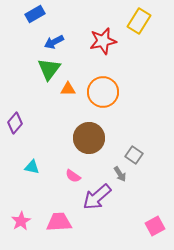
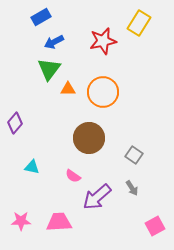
blue rectangle: moved 6 px right, 3 px down
yellow rectangle: moved 2 px down
gray arrow: moved 12 px right, 14 px down
pink star: rotated 30 degrees clockwise
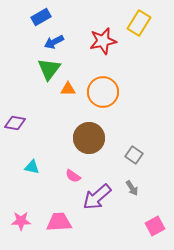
purple diamond: rotated 60 degrees clockwise
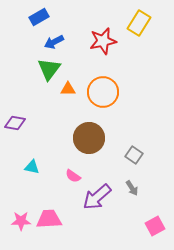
blue rectangle: moved 2 px left
pink trapezoid: moved 10 px left, 3 px up
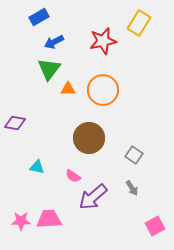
orange circle: moved 2 px up
cyan triangle: moved 5 px right
purple arrow: moved 4 px left
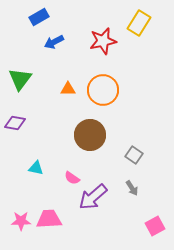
green triangle: moved 29 px left, 10 px down
brown circle: moved 1 px right, 3 px up
cyan triangle: moved 1 px left, 1 px down
pink semicircle: moved 1 px left, 2 px down
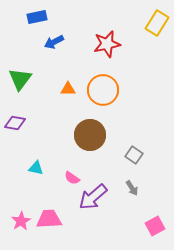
blue rectangle: moved 2 px left; rotated 18 degrees clockwise
yellow rectangle: moved 18 px right
red star: moved 4 px right, 3 px down
pink star: rotated 30 degrees counterclockwise
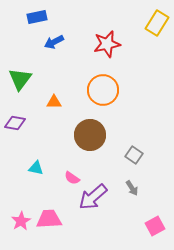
orange triangle: moved 14 px left, 13 px down
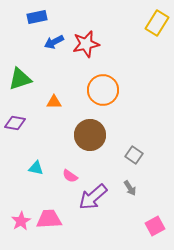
red star: moved 21 px left
green triangle: rotated 35 degrees clockwise
pink semicircle: moved 2 px left, 2 px up
gray arrow: moved 2 px left
